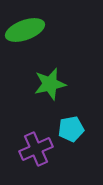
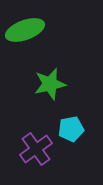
purple cross: rotated 12 degrees counterclockwise
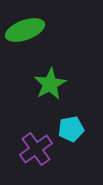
green star: rotated 16 degrees counterclockwise
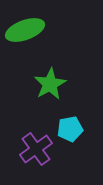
cyan pentagon: moved 1 px left
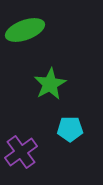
cyan pentagon: rotated 10 degrees clockwise
purple cross: moved 15 px left, 3 px down
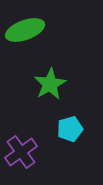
cyan pentagon: rotated 15 degrees counterclockwise
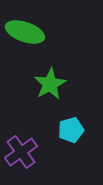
green ellipse: moved 2 px down; rotated 39 degrees clockwise
cyan pentagon: moved 1 px right, 1 px down
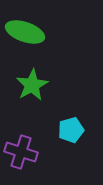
green star: moved 18 px left, 1 px down
purple cross: rotated 36 degrees counterclockwise
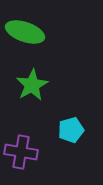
purple cross: rotated 8 degrees counterclockwise
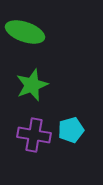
green star: rotated 8 degrees clockwise
purple cross: moved 13 px right, 17 px up
